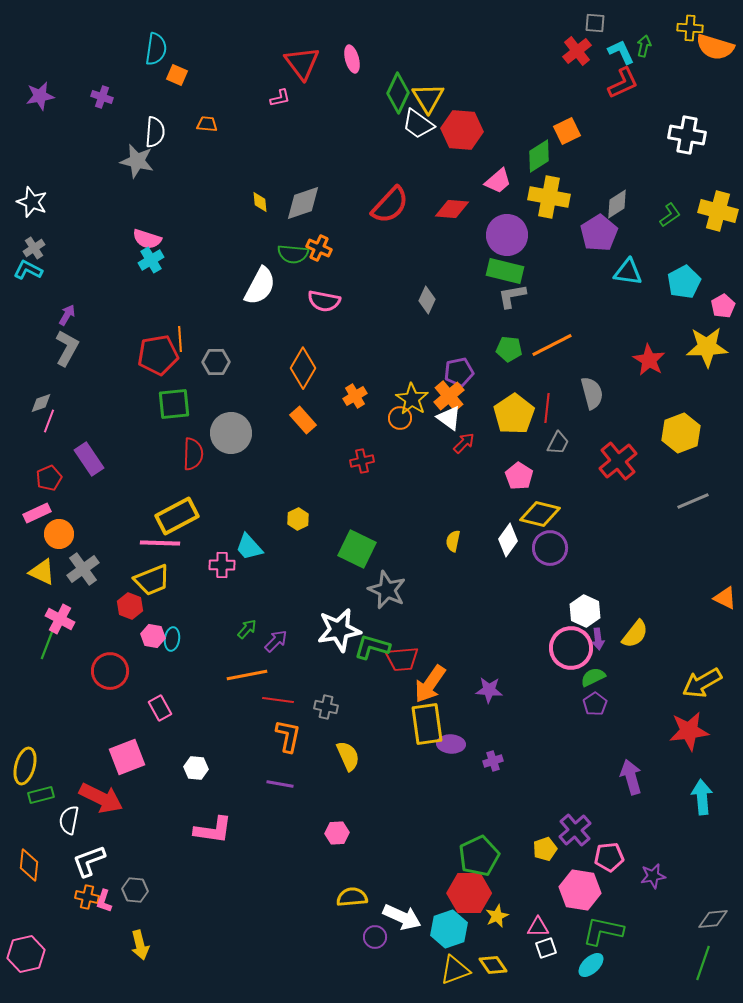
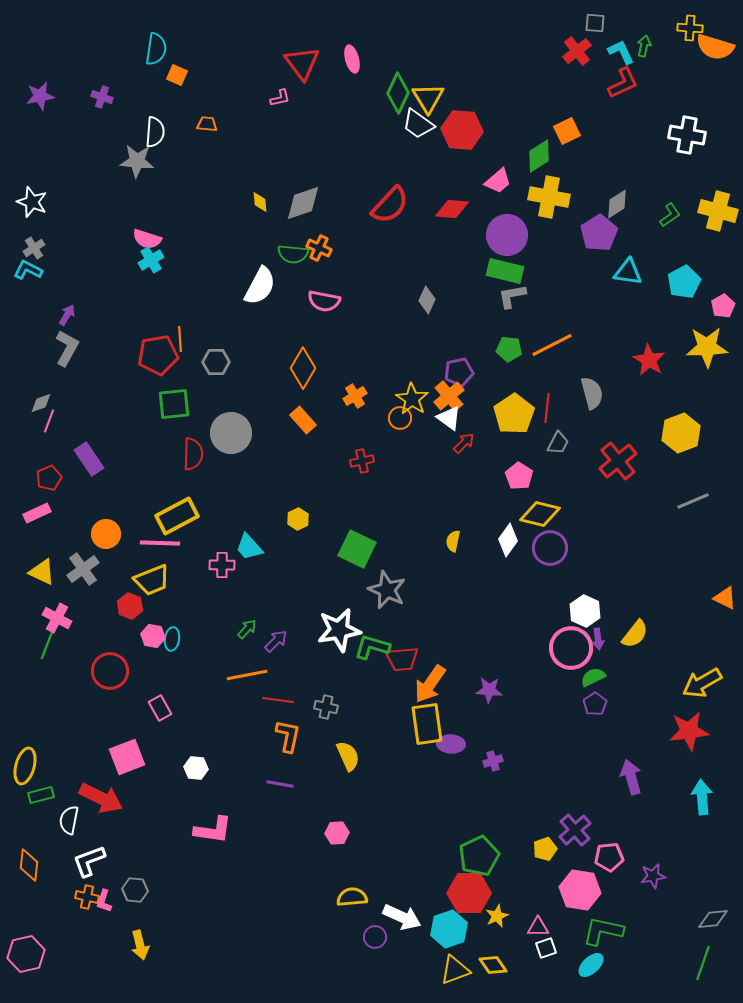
gray star at (137, 161): rotated 8 degrees counterclockwise
orange circle at (59, 534): moved 47 px right
pink cross at (60, 619): moved 3 px left, 1 px up
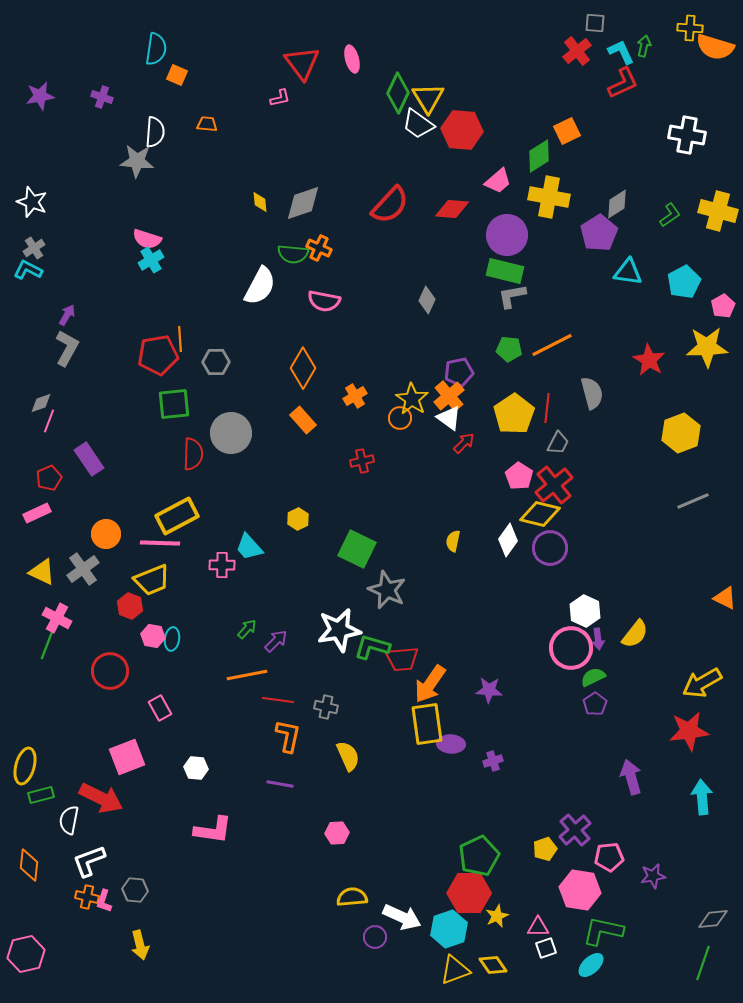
red cross at (618, 461): moved 64 px left, 24 px down
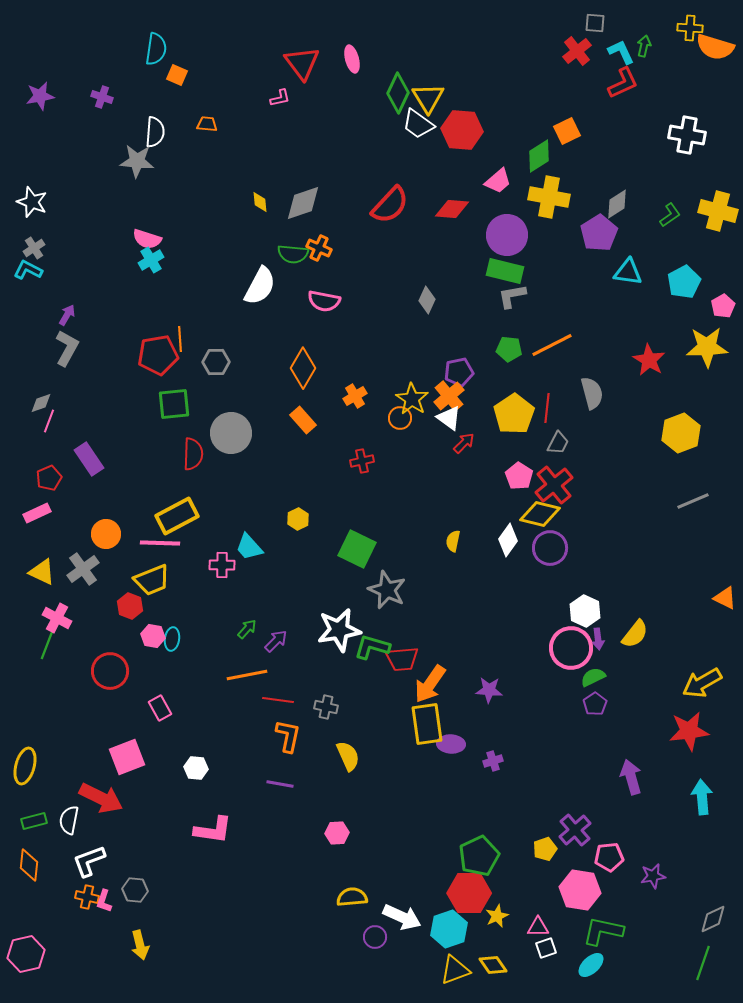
green rectangle at (41, 795): moved 7 px left, 26 px down
gray diamond at (713, 919): rotated 20 degrees counterclockwise
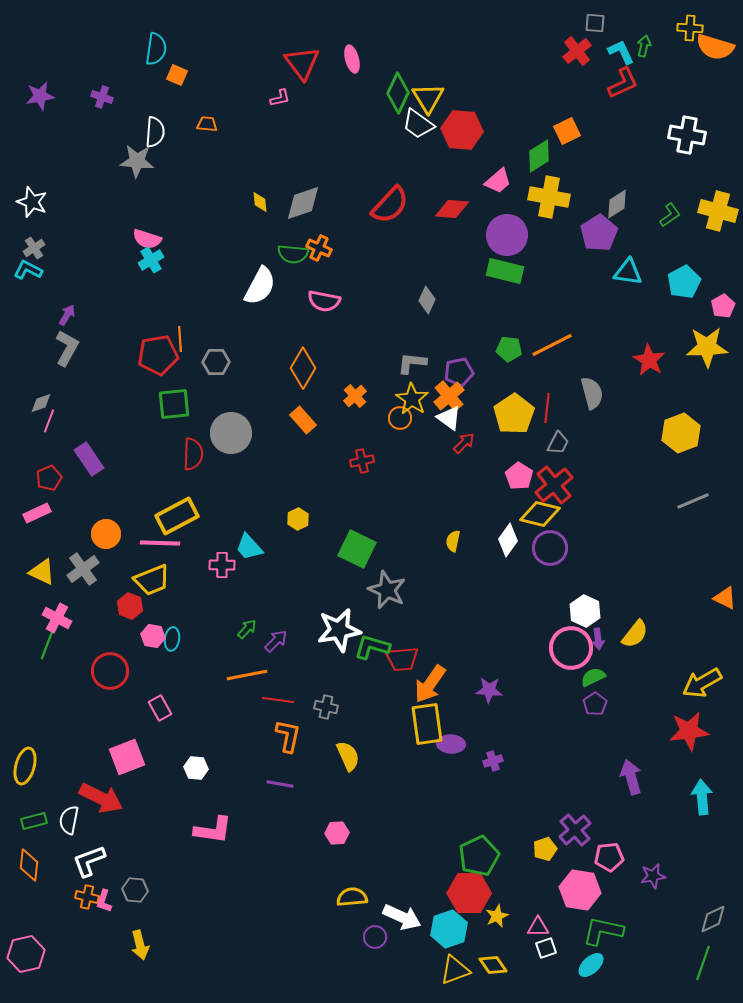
gray L-shape at (512, 296): moved 100 px left, 67 px down; rotated 16 degrees clockwise
orange cross at (355, 396): rotated 10 degrees counterclockwise
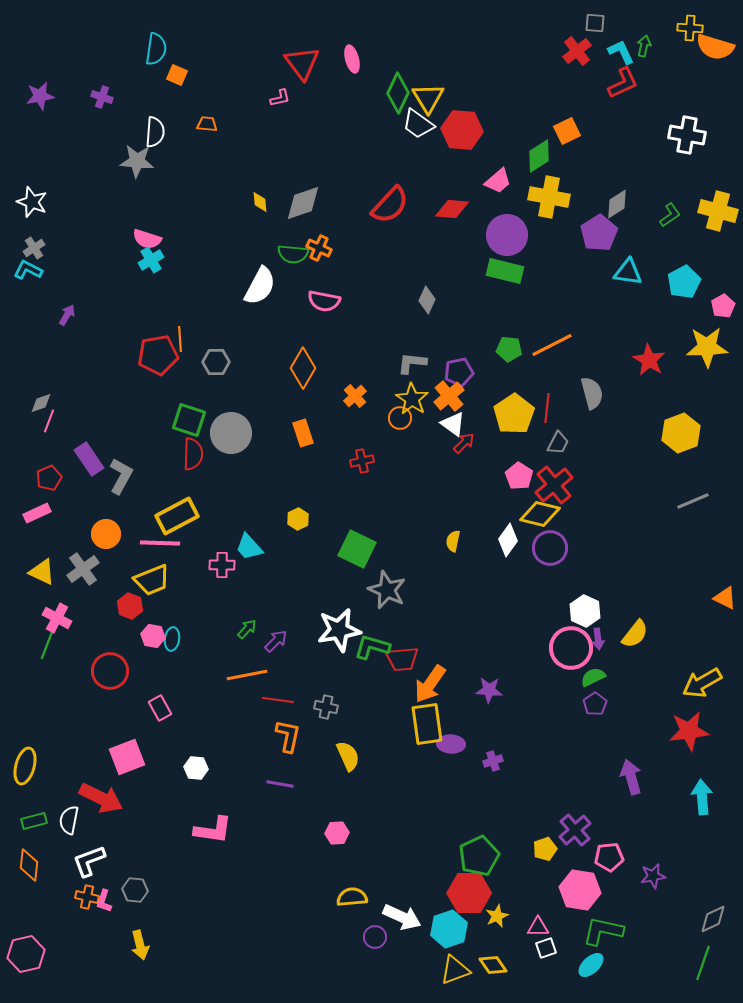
gray L-shape at (67, 348): moved 54 px right, 128 px down
green square at (174, 404): moved 15 px right, 16 px down; rotated 24 degrees clockwise
white triangle at (449, 418): moved 4 px right, 6 px down
orange rectangle at (303, 420): moved 13 px down; rotated 24 degrees clockwise
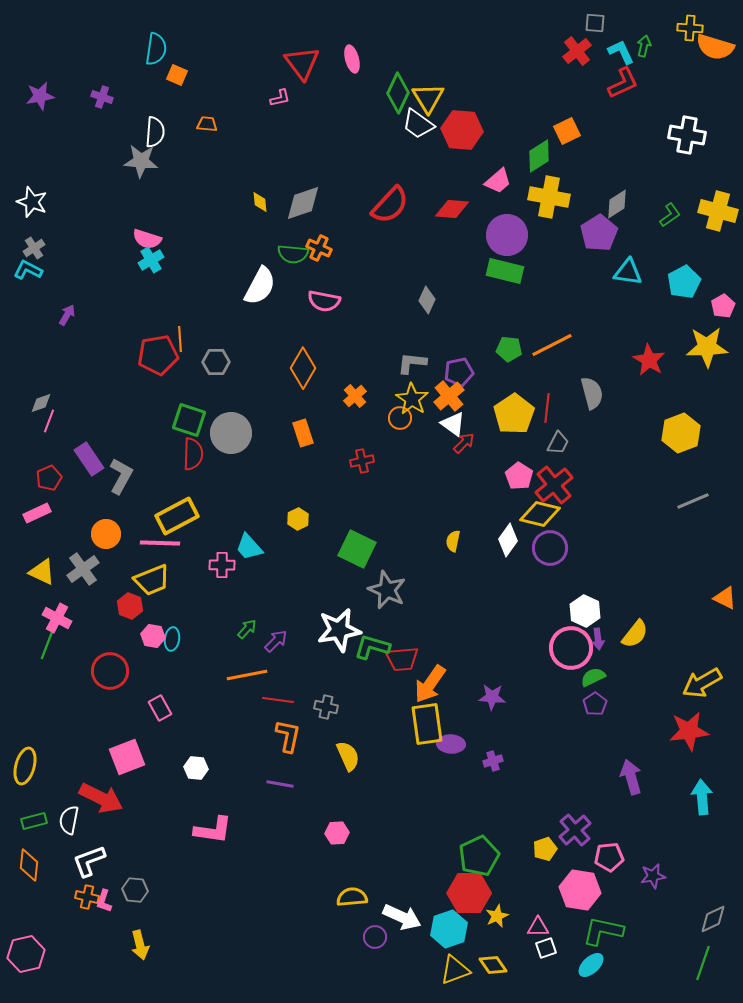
gray star at (137, 161): moved 4 px right
purple star at (489, 690): moved 3 px right, 7 px down
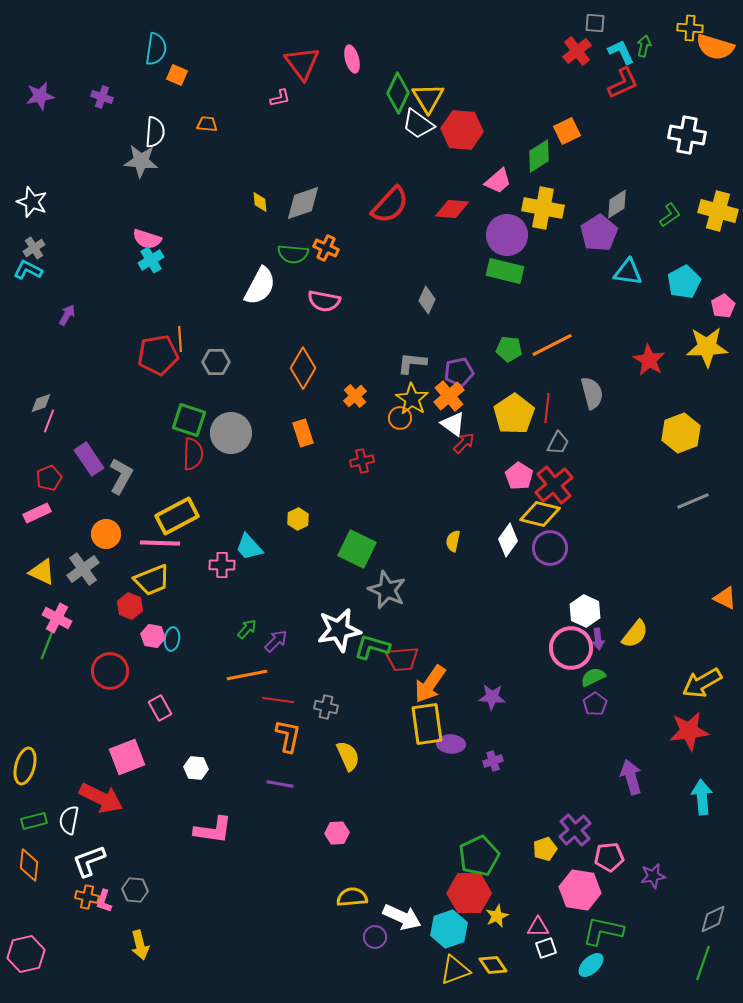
yellow cross at (549, 197): moved 6 px left, 11 px down
orange cross at (319, 248): moved 7 px right
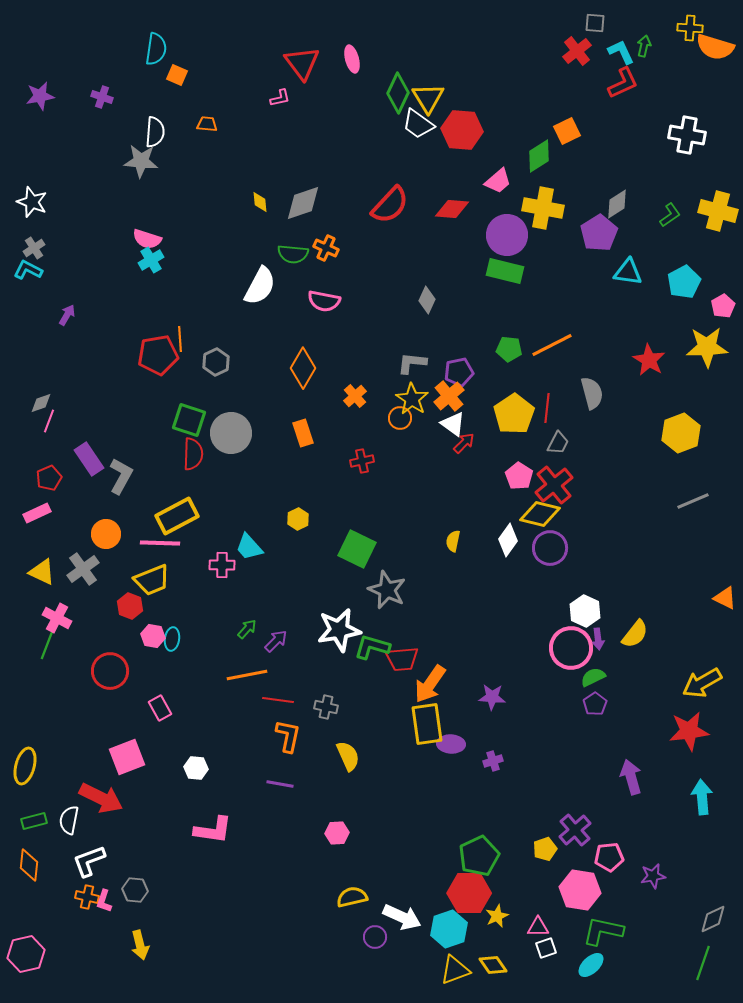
gray hexagon at (216, 362): rotated 24 degrees counterclockwise
yellow semicircle at (352, 897): rotated 8 degrees counterclockwise
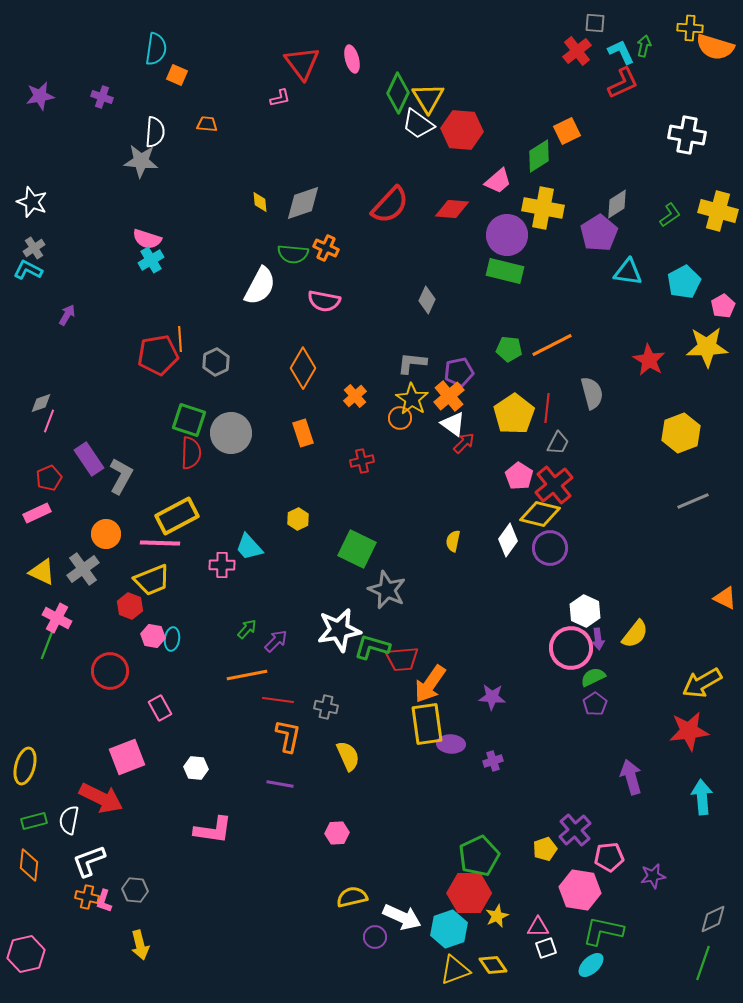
red semicircle at (193, 454): moved 2 px left, 1 px up
